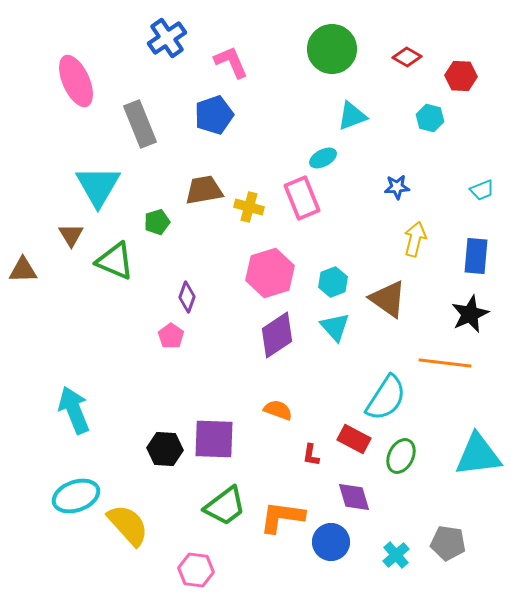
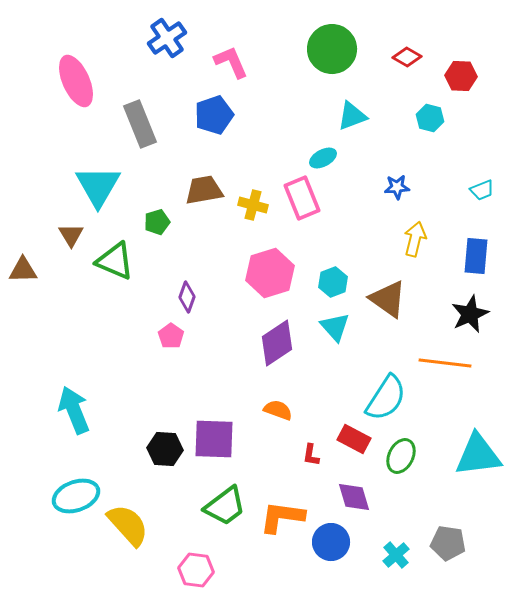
yellow cross at (249, 207): moved 4 px right, 2 px up
purple diamond at (277, 335): moved 8 px down
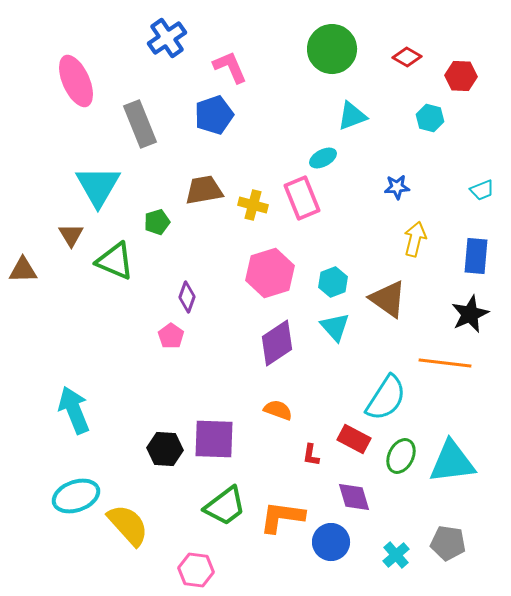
pink L-shape at (231, 62): moved 1 px left, 5 px down
cyan triangle at (478, 455): moved 26 px left, 7 px down
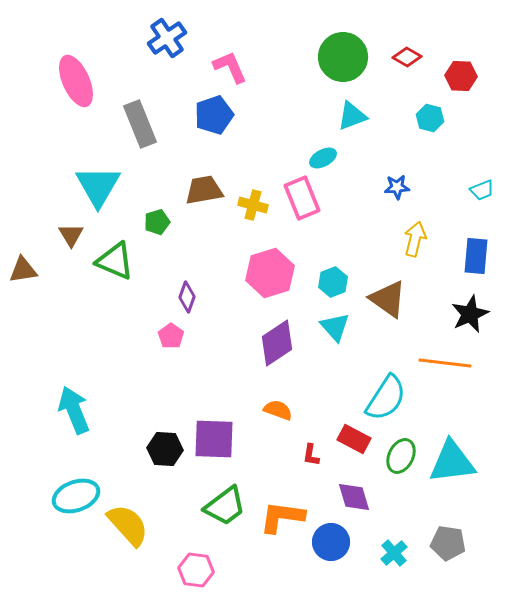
green circle at (332, 49): moved 11 px right, 8 px down
brown triangle at (23, 270): rotated 8 degrees counterclockwise
cyan cross at (396, 555): moved 2 px left, 2 px up
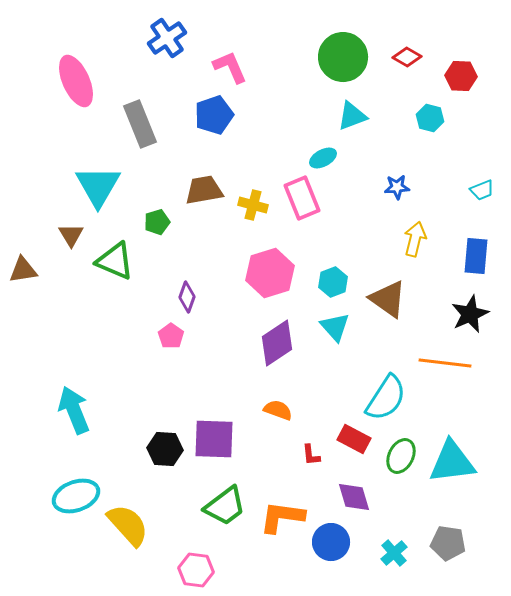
red L-shape at (311, 455): rotated 15 degrees counterclockwise
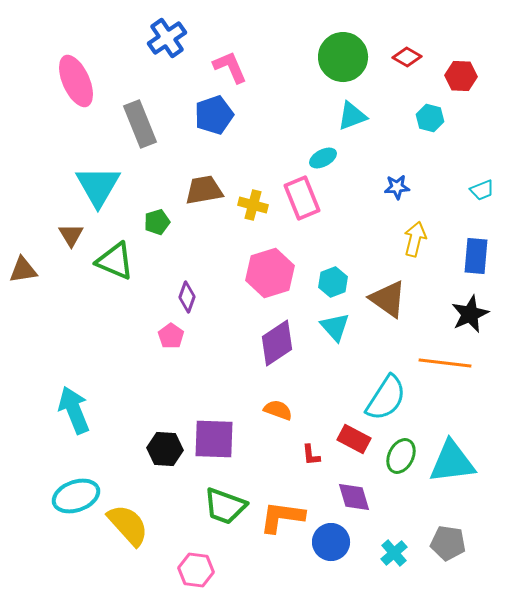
green trapezoid at (225, 506): rotated 57 degrees clockwise
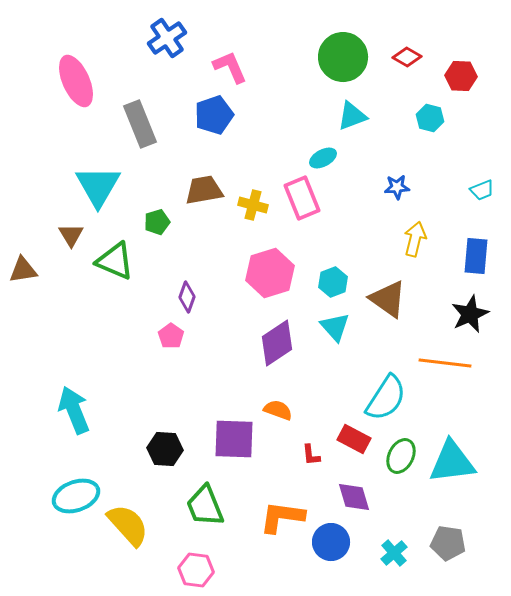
purple square at (214, 439): moved 20 px right
green trapezoid at (225, 506): moved 20 px left; rotated 48 degrees clockwise
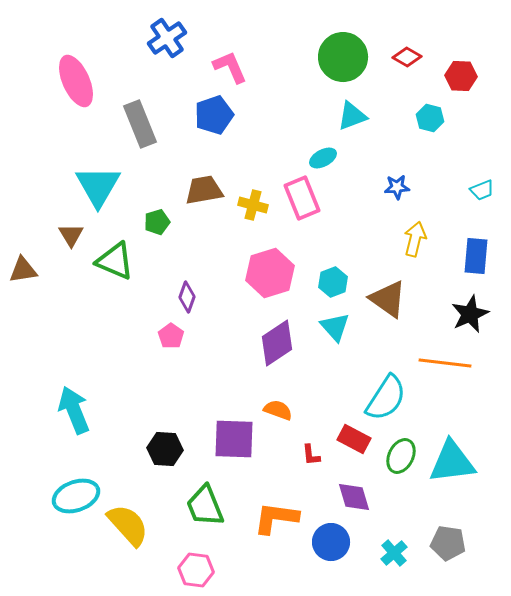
orange L-shape at (282, 517): moved 6 px left, 1 px down
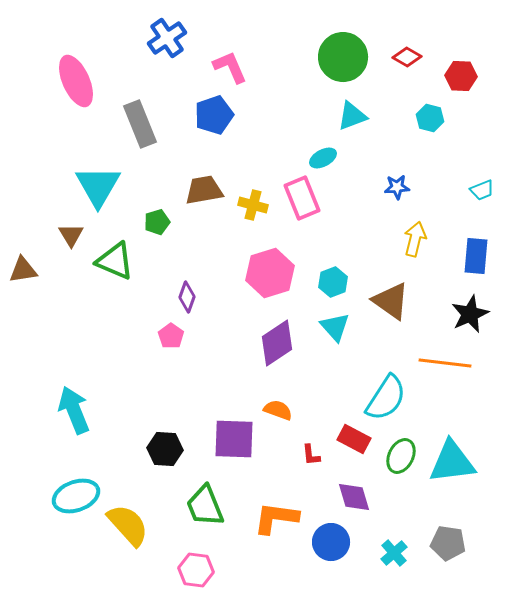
brown triangle at (388, 299): moved 3 px right, 2 px down
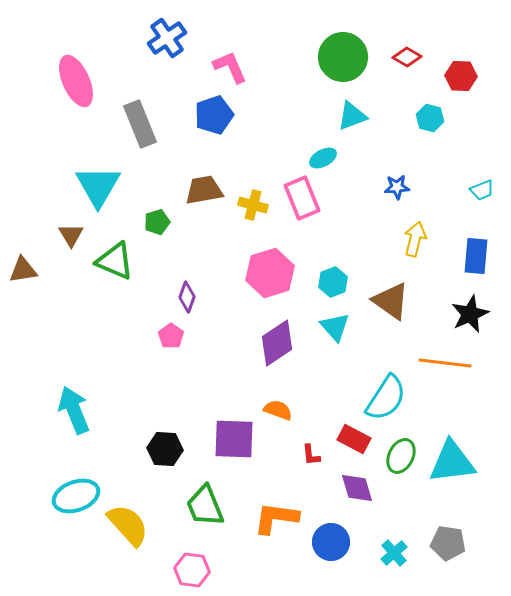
purple diamond at (354, 497): moved 3 px right, 9 px up
pink hexagon at (196, 570): moved 4 px left
